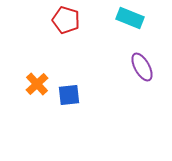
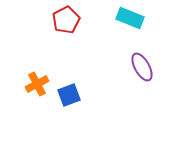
red pentagon: rotated 28 degrees clockwise
orange cross: rotated 15 degrees clockwise
blue square: rotated 15 degrees counterclockwise
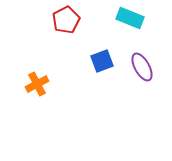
blue square: moved 33 px right, 34 px up
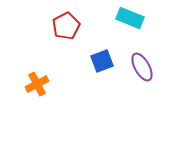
red pentagon: moved 6 px down
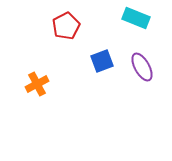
cyan rectangle: moved 6 px right
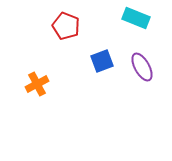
red pentagon: rotated 24 degrees counterclockwise
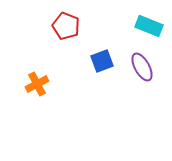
cyan rectangle: moved 13 px right, 8 px down
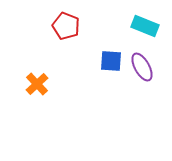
cyan rectangle: moved 4 px left
blue square: moved 9 px right; rotated 25 degrees clockwise
orange cross: rotated 15 degrees counterclockwise
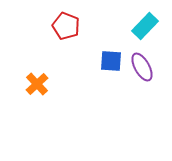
cyan rectangle: rotated 68 degrees counterclockwise
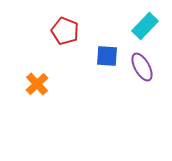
red pentagon: moved 1 px left, 5 px down
blue square: moved 4 px left, 5 px up
